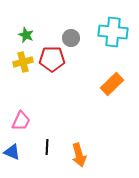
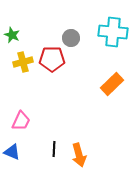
green star: moved 14 px left
black line: moved 7 px right, 2 px down
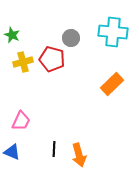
red pentagon: rotated 15 degrees clockwise
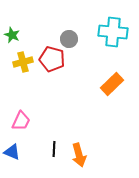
gray circle: moved 2 px left, 1 px down
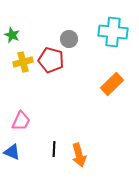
red pentagon: moved 1 px left, 1 px down
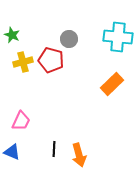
cyan cross: moved 5 px right, 5 px down
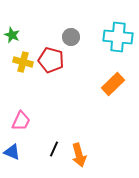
gray circle: moved 2 px right, 2 px up
yellow cross: rotated 30 degrees clockwise
orange rectangle: moved 1 px right
black line: rotated 21 degrees clockwise
